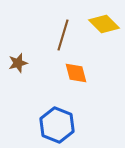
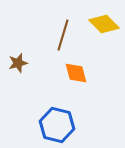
blue hexagon: rotated 8 degrees counterclockwise
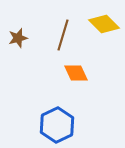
brown star: moved 25 px up
orange diamond: rotated 10 degrees counterclockwise
blue hexagon: rotated 20 degrees clockwise
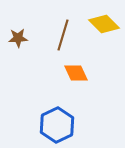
brown star: rotated 12 degrees clockwise
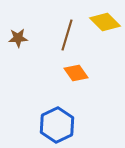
yellow diamond: moved 1 px right, 2 px up
brown line: moved 4 px right
orange diamond: rotated 10 degrees counterclockwise
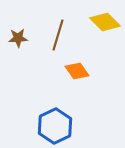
brown line: moved 9 px left
orange diamond: moved 1 px right, 2 px up
blue hexagon: moved 2 px left, 1 px down
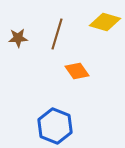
yellow diamond: rotated 28 degrees counterclockwise
brown line: moved 1 px left, 1 px up
blue hexagon: rotated 12 degrees counterclockwise
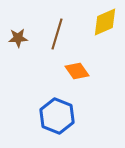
yellow diamond: rotated 40 degrees counterclockwise
blue hexagon: moved 2 px right, 10 px up
